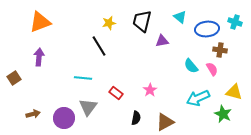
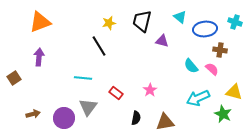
blue ellipse: moved 2 px left
purple triangle: rotated 24 degrees clockwise
pink semicircle: rotated 16 degrees counterclockwise
brown triangle: rotated 18 degrees clockwise
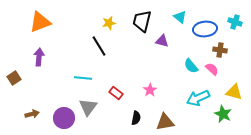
brown arrow: moved 1 px left
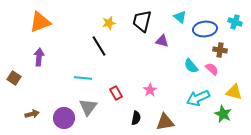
brown square: rotated 24 degrees counterclockwise
red rectangle: rotated 24 degrees clockwise
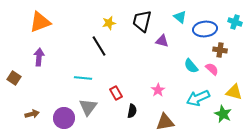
pink star: moved 8 px right
black semicircle: moved 4 px left, 7 px up
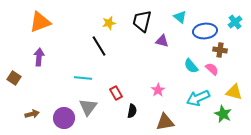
cyan cross: rotated 32 degrees clockwise
blue ellipse: moved 2 px down
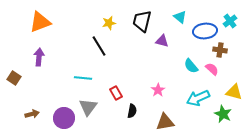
cyan cross: moved 5 px left, 1 px up
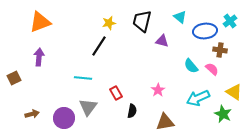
black line: rotated 65 degrees clockwise
brown square: rotated 32 degrees clockwise
yellow triangle: rotated 18 degrees clockwise
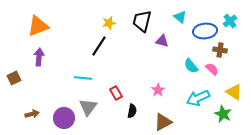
orange triangle: moved 2 px left, 4 px down
brown triangle: moved 2 px left; rotated 18 degrees counterclockwise
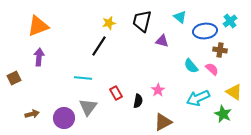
black semicircle: moved 6 px right, 10 px up
